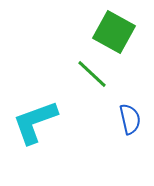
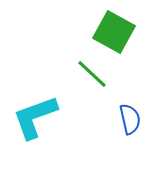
cyan L-shape: moved 5 px up
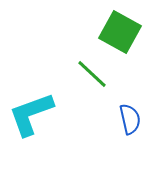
green square: moved 6 px right
cyan L-shape: moved 4 px left, 3 px up
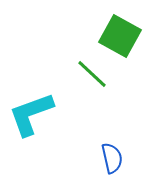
green square: moved 4 px down
blue semicircle: moved 18 px left, 39 px down
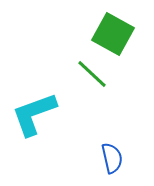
green square: moved 7 px left, 2 px up
cyan L-shape: moved 3 px right
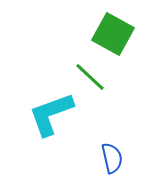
green line: moved 2 px left, 3 px down
cyan L-shape: moved 17 px right
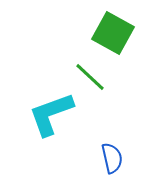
green square: moved 1 px up
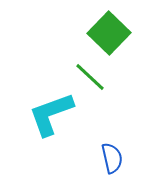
green square: moved 4 px left; rotated 15 degrees clockwise
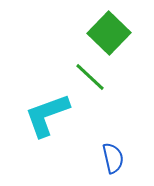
cyan L-shape: moved 4 px left, 1 px down
blue semicircle: moved 1 px right
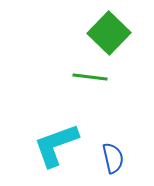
green line: rotated 36 degrees counterclockwise
cyan L-shape: moved 9 px right, 30 px down
